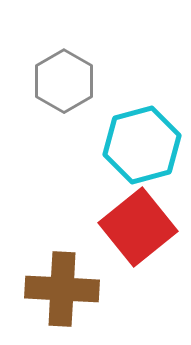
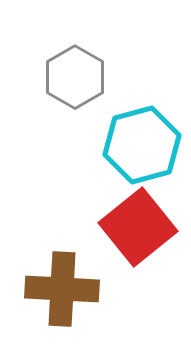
gray hexagon: moved 11 px right, 4 px up
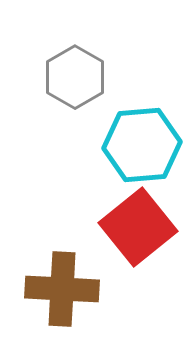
cyan hexagon: rotated 10 degrees clockwise
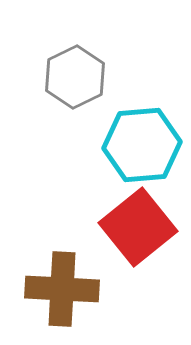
gray hexagon: rotated 4 degrees clockwise
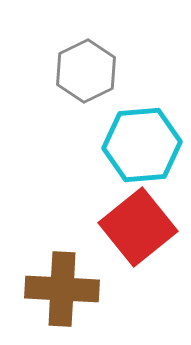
gray hexagon: moved 11 px right, 6 px up
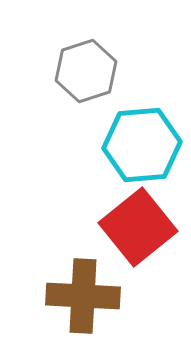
gray hexagon: rotated 8 degrees clockwise
brown cross: moved 21 px right, 7 px down
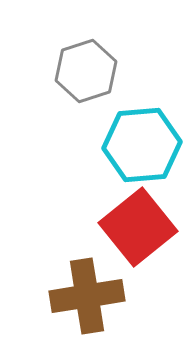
brown cross: moved 4 px right; rotated 12 degrees counterclockwise
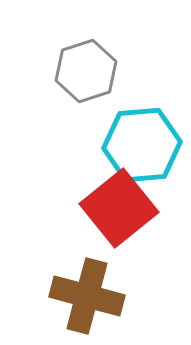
red square: moved 19 px left, 19 px up
brown cross: rotated 24 degrees clockwise
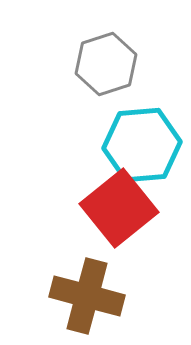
gray hexagon: moved 20 px right, 7 px up
